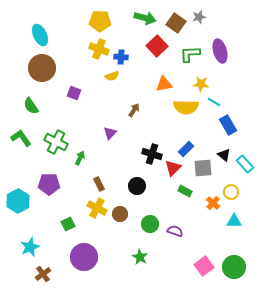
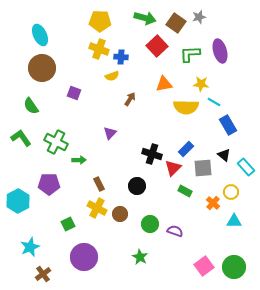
brown arrow at (134, 110): moved 4 px left, 11 px up
green arrow at (80, 158): moved 1 px left, 2 px down; rotated 64 degrees clockwise
cyan rectangle at (245, 164): moved 1 px right, 3 px down
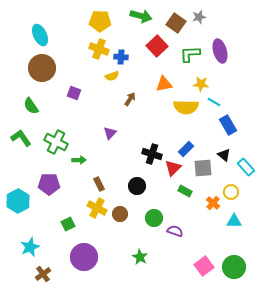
green arrow at (145, 18): moved 4 px left, 2 px up
green circle at (150, 224): moved 4 px right, 6 px up
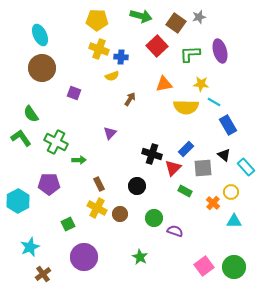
yellow pentagon at (100, 21): moved 3 px left, 1 px up
green semicircle at (31, 106): moved 8 px down
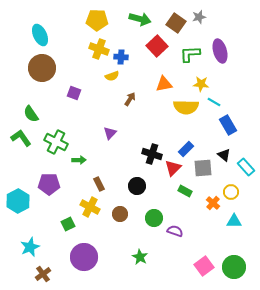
green arrow at (141, 16): moved 1 px left, 3 px down
yellow cross at (97, 208): moved 7 px left, 1 px up
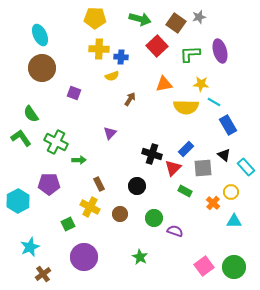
yellow pentagon at (97, 20): moved 2 px left, 2 px up
yellow cross at (99, 49): rotated 18 degrees counterclockwise
